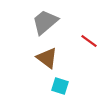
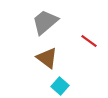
cyan square: rotated 24 degrees clockwise
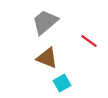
brown triangle: rotated 15 degrees counterclockwise
cyan square: moved 2 px right, 3 px up; rotated 18 degrees clockwise
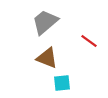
cyan square: rotated 24 degrees clockwise
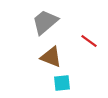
brown triangle: moved 4 px right, 1 px up
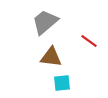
brown triangle: rotated 15 degrees counterclockwise
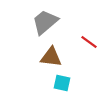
red line: moved 1 px down
cyan square: rotated 18 degrees clockwise
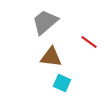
cyan square: rotated 12 degrees clockwise
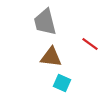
gray trapezoid: rotated 64 degrees counterclockwise
red line: moved 1 px right, 2 px down
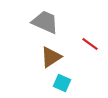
gray trapezoid: rotated 128 degrees clockwise
brown triangle: rotated 40 degrees counterclockwise
